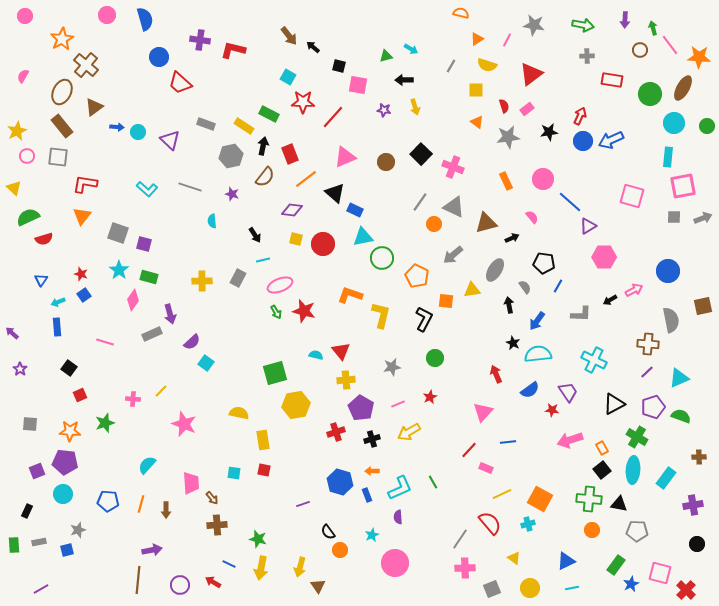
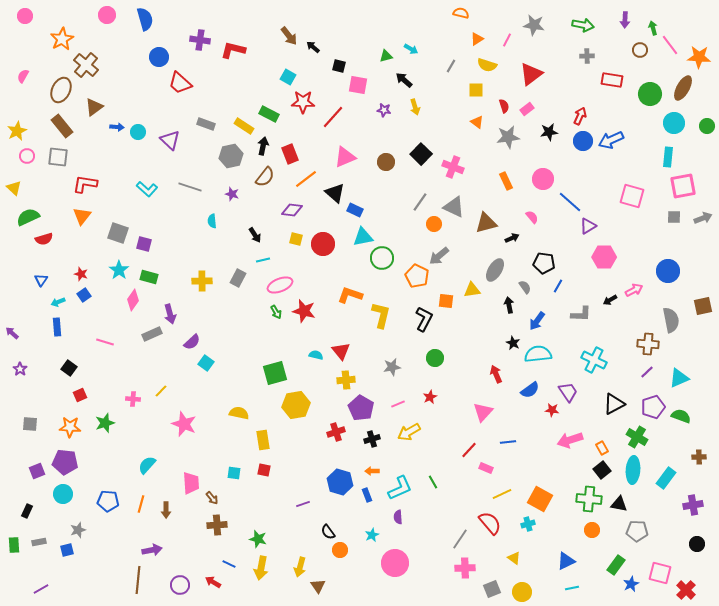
black arrow at (404, 80): rotated 42 degrees clockwise
brown ellipse at (62, 92): moved 1 px left, 2 px up
gray arrow at (453, 255): moved 14 px left, 1 px down
orange star at (70, 431): moved 4 px up
yellow circle at (530, 588): moved 8 px left, 4 px down
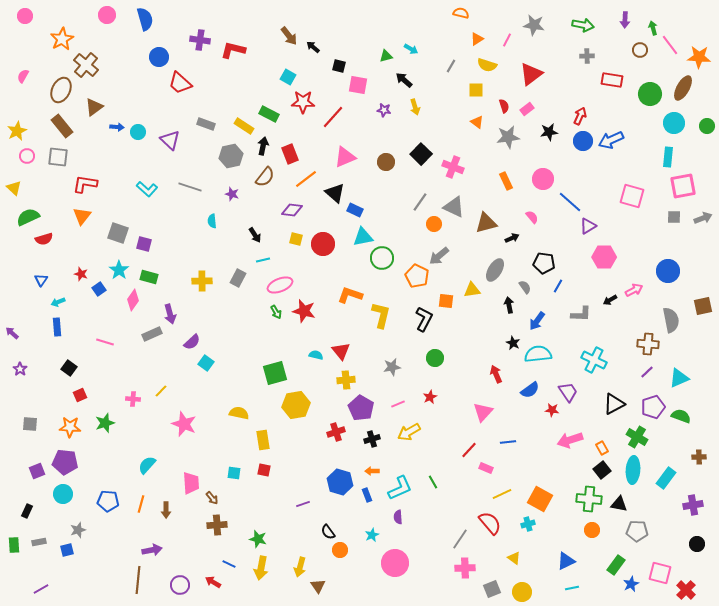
blue square at (84, 295): moved 15 px right, 6 px up
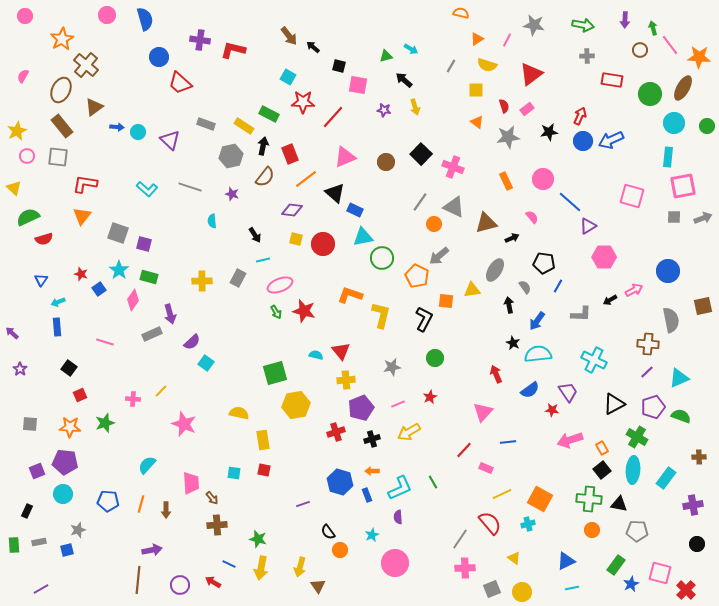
purple pentagon at (361, 408): rotated 20 degrees clockwise
red line at (469, 450): moved 5 px left
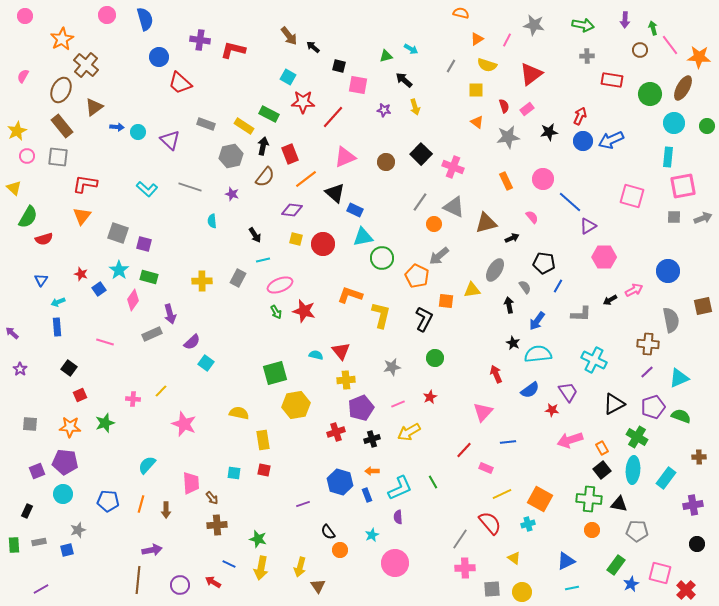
green semicircle at (28, 217): rotated 145 degrees clockwise
gray square at (492, 589): rotated 18 degrees clockwise
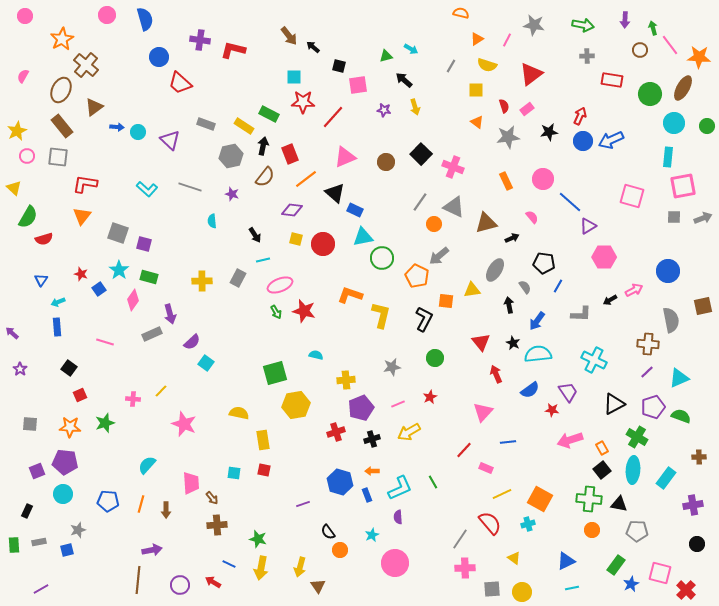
cyan square at (288, 77): moved 6 px right; rotated 28 degrees counterclockwise
pink square at (358, 85): rotated 18 degrees counterclockwise
red triangle at (341, 351): moved 140 px right, 9 px up
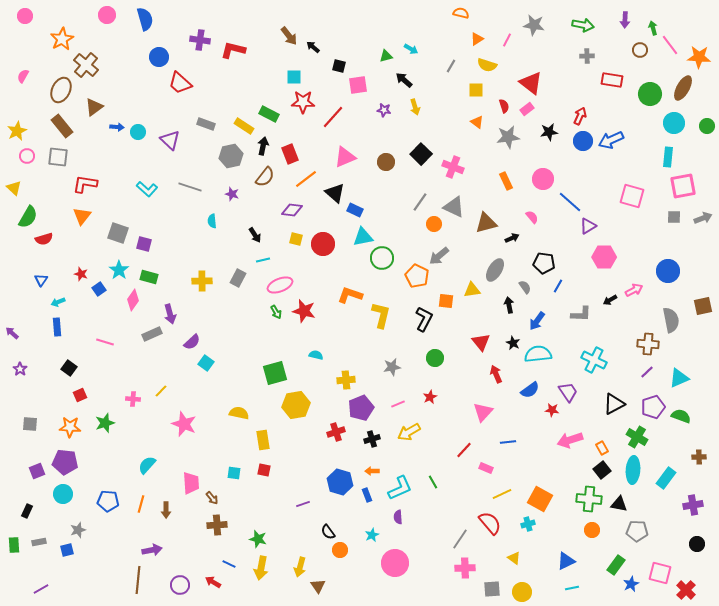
red triangle at (531, 74): moved 9 px down; rotated 45 degrees counterclockwise
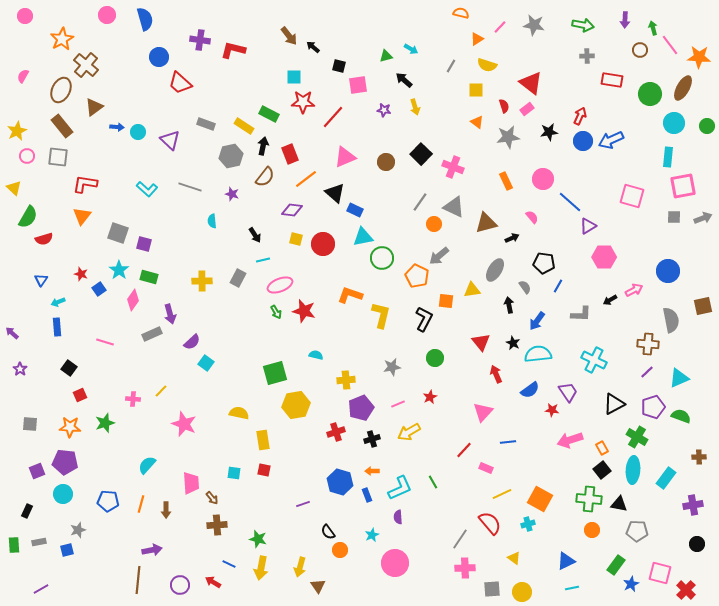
pink line at (507, 40): moved 7 px left, 13 px up; rotated 16 degrees clockwise
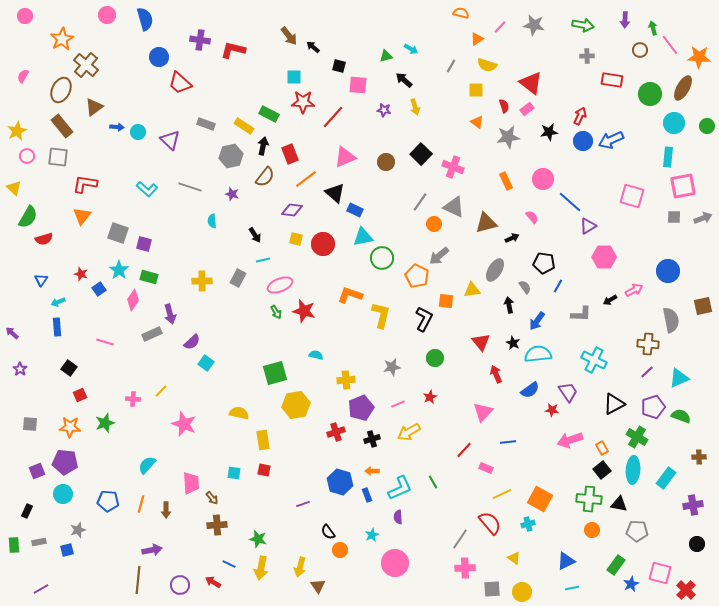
pink square at (358, 85): rotated 12 degrees clockwise
